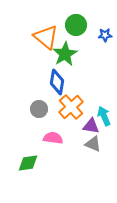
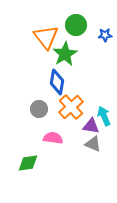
orange triangle: rotated 12 degrees clockwise
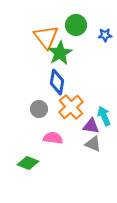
green star: moved 5 px left, 1 px up
green diamond: rotated 30 degrees clockwise
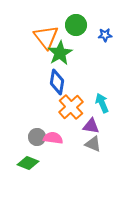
gray circle: moved 2 px left, 28 px down
cyan arrow: moved 2 px left, 13 px up
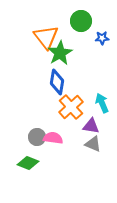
green circle: moved 5 px right, 4 px up
blue star: moved 3 px left, 3 px down
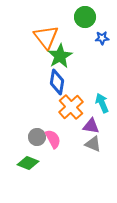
green circle: moved 4 px right, 4 px up
green star: moved 3 px down
pink semicircle: moved 1 px down; rotated 54 degrees clockwise
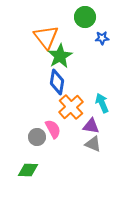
pink semicircle: moved 10 px up
green diamond: moved 7 px down; rotated 20 degrees counterclockwise
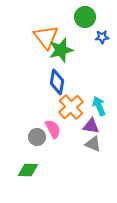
blue star: moved 1 px up
green star: moved 1 px right, 6 px up; rotated 15 degrees clockwise
cyan arrow: moved 3 px left, 3 px down
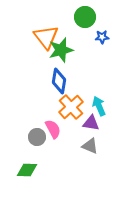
blue diamond: moved 2 px right, 1 px up
purple triangle: moved 3 px up
gray triangle: moved 3 px left, 2 px down
green diamond: moved 1 px left
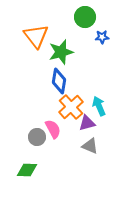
orange triangle: moved 10 px left, 1 px up
green star: moved 2 px down
purple triangle: moved 4 px left; rotated 24 degrees counterclockwise
